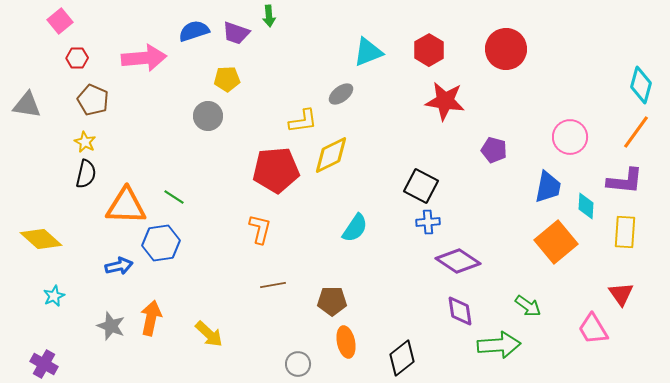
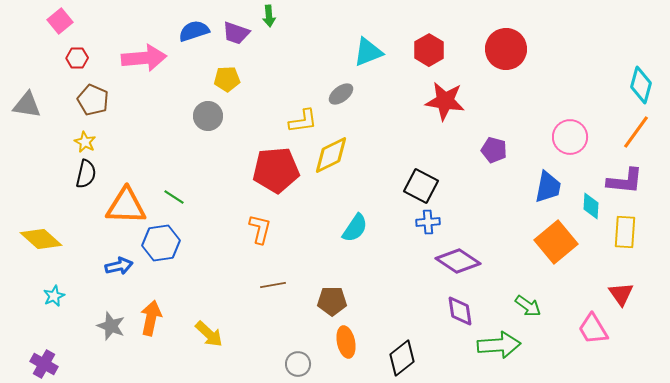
cyan diamond at (586, 206): moved 5 px right
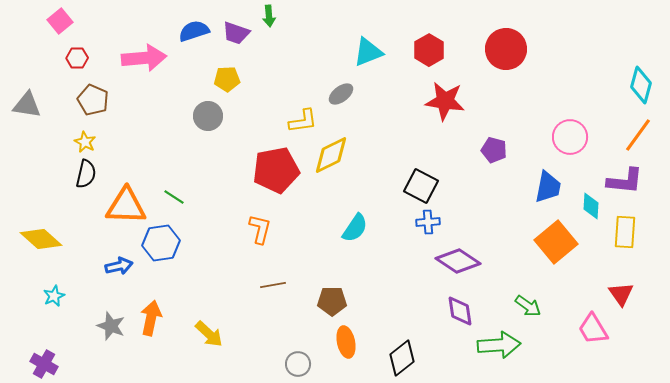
orange line at (636, 132): moved 2 px right, 3 px down
red pentagon at (276, 170): rotated 6 degrees counterclockwise
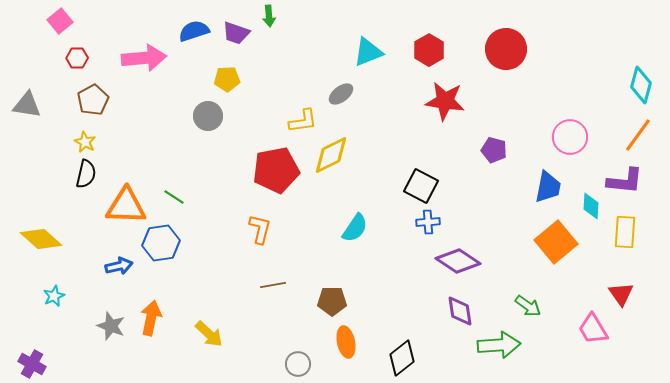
brown pentagon at (93, 100): rotated 20 degrees clockwise
purple cross at (44, 364): moved 12 px left
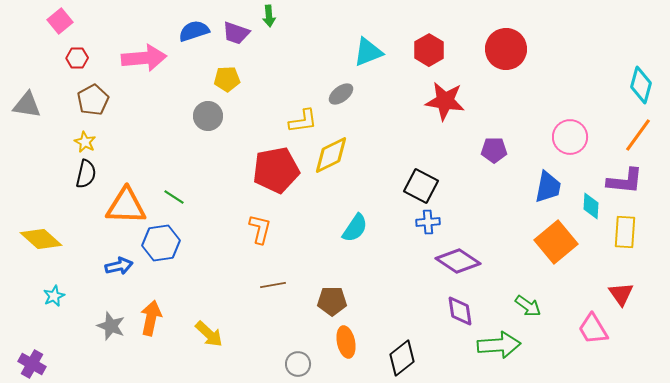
purple pentagon at (494, 150): rotated 15 degrees counterclockwise
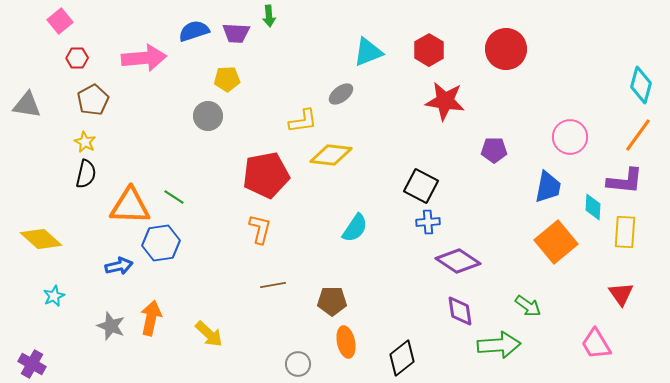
purple trapezoid at (236, 33): rotated 16 degrees counterclockwise
yellow diamond at (331, 155): rotated 33 degrees clockwise
red pentagon at (276, 170): moved 10 px left, 5 px down
orange triangle at (126, 206): moved 4 px right
cyan diamond at (591, 206): moved 2 px right, 1 px down
pink trapezoid at (593, 329): moved 3 px right, 15 px down
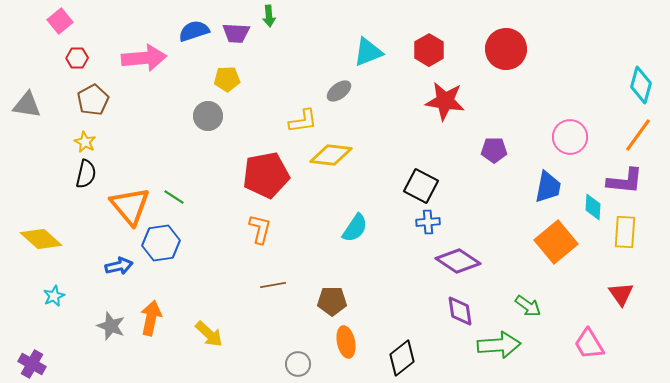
gray ellipse at (341, 94): moved 2 px left, 3 px up
orange triangle at (130, 206): rotated 48 degrees clockwise
pink trapezoid at (596, 344): moved 7 px left
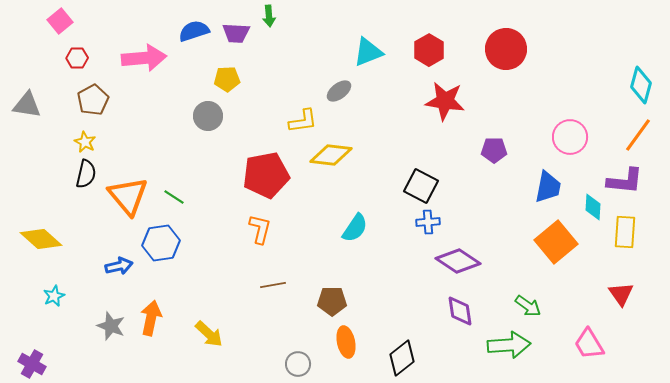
orange triangle at (130, 206): moved 2 px left, 10 px up
green arrow at (499, 345): moved 10 px right
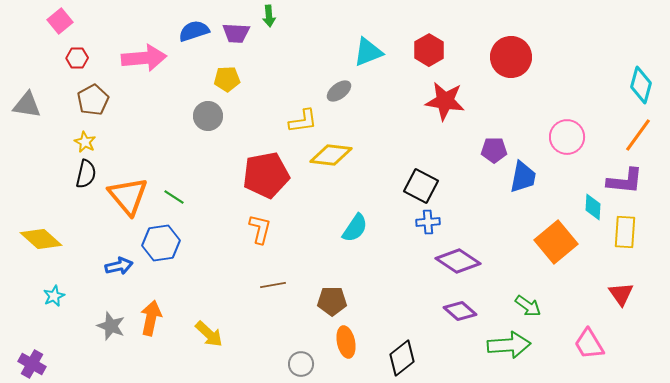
red circle at (506, 49): moved 5 px right, 8 px down
pink circle at (570, 137): moved 3 px left
blue trapezoid at (548, 187): moved 25 px left, 10 px up
purple diamond at (460, 311): rotated 40 degrees counterclockwise
gray circle at (298, 364): moved 3 px right
